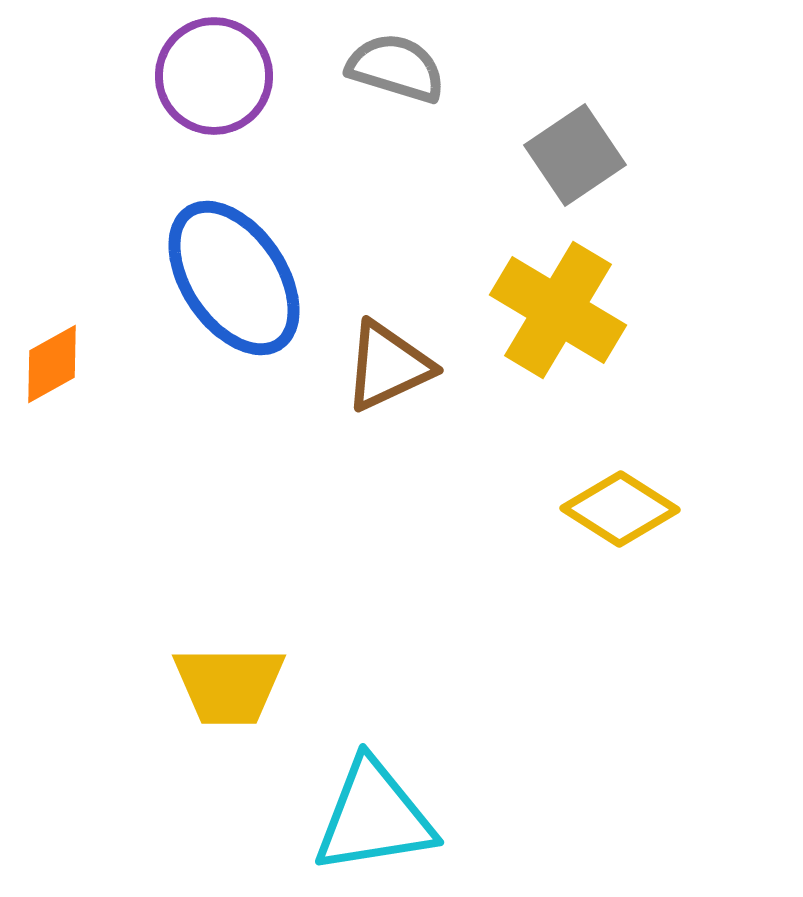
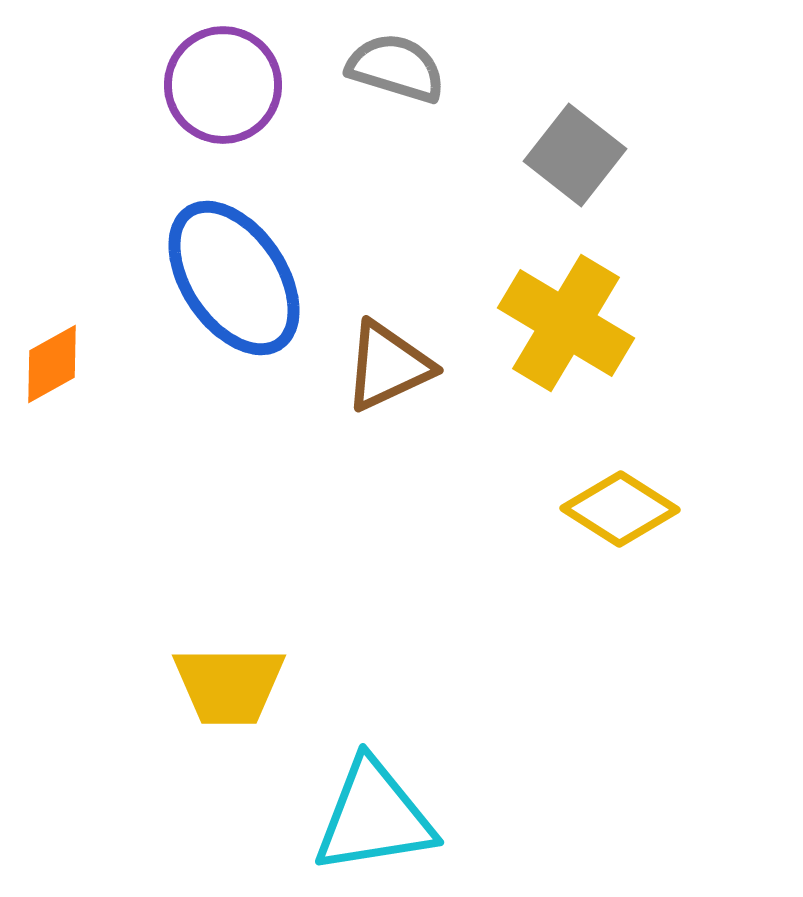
purple circle: moved 9 px right, 9 px down
gray square: rotated 18 degrees counterclockwise
yellow cross: moved 8 px right, 13 px down
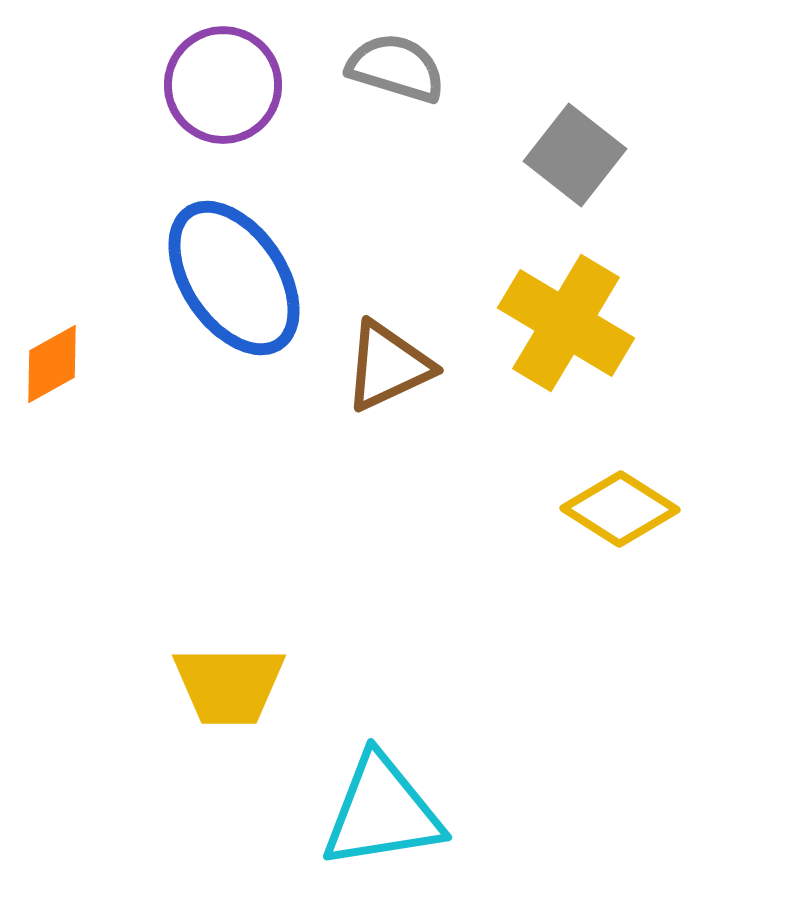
cyan triangle: moved 8 px right, 5 px up
